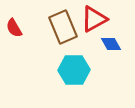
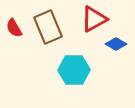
brown rectangle: moved 15 px left
blue diamond: moved 5 px right; rotated 30 degrees counterclockwise
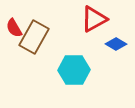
brown rectangle: moved 14 px left, 10 px down; rotated 52 degrees clockwise
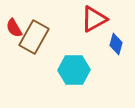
blue diamond: rotated 75 degrees clockwise
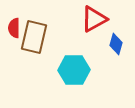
red semicircle: rotated 30 degrees clockwise
brown rectangle: rotated 16 degrees counterclockwise
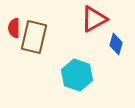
cyan hexagon: moved 3 px right, 5 px down; rotated 20 degrees clockwise
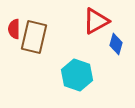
red triangle: moved 2 px right, 2 px down
red semicircle: moved 1 px down
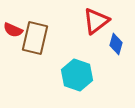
red triangle: rotated 8 degrees counterclockwise
red semicircle: moved 1 px left, 1 px down; rotated 66 degrees counterclockwise
brown rectangle: moved 1 px right, 1 px down
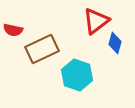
red semicircle: rotated 12 degrees counterclockwise
brown rectangle: moved 7 px right, 11 px down; rotated 52 degrees clockwise
blue diamond: moved 1 px left, 1 px up
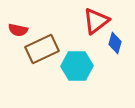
red semicircle: moved 5 px right
cyan hexagon: moved 9 px up; rotated 20 degrees counterclockwise
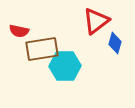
red semicircle: moved 1 px right, 1 px down
brown rectangle: rotated 16 degrees clockwise
cyan hexagon: moved 12 px left
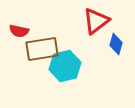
blue diamond: moved 1 px right, 1 px down
cyan hexagon: rotated 12 degrees counterclockwise
